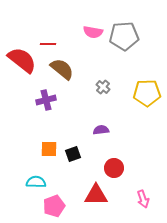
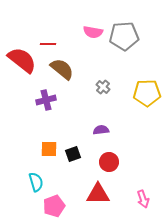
red circle: moved 5 px left, 6 px up
cyan semicircle: rotated 72 degrees clockwise
red triangle: moved 2 px right, 1 px up
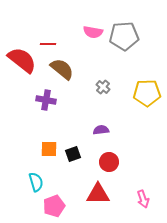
purple cross: rotated 24 degrees clockwise
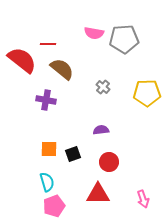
pink semicircle: moved 1 px right, 1 px down
gray pentagon: moved 3 px down
cyan semicircle: moved 11 px right
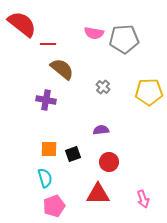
red semicircle: moved 36 px up
yellow pentagon: moved 2 px right, 1 px up
cyan semicircle: moved 2 px left, 4 px up
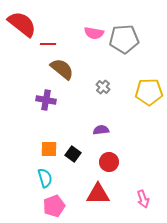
black square: rotated 35 degrees counterclockwise
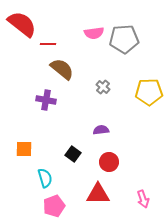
pink semicircle: rotated 18 degrees counterclockwise
orange square: moved 25 px left
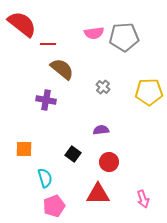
gray pentagon: moved 2 px up
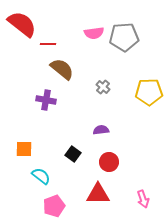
cyan semicircle: moved 4 px left, 2 px up; rotated 36 degrees counterclockwise
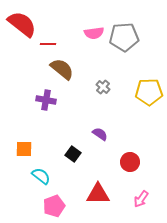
purple semicircle: moved 1 px left, 4 px down; rotated 42 degrees clockwise
red circle: moved 21 px right
pink arrow: moved 2 px left; rotated 54 degrees clockwise
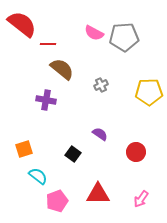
pink semicircle: rotated 36 degrees clockwise
gray cross: moved 2 px left, 2 px up; rotated 24 degrees clockwise
orange square: rotated 18 degrees counterclockwise
red circle: moved 6 px right, 10 px up
cyan semicircle: moved 3 px left
pink pentagon: moved 3 px right, 5 px up
